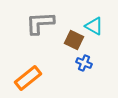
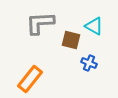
brown square: moved 3 px left; rotated 12 degrees counterclockwise
blue cross: moved 5 px right
orange rectangle: moved 2 px right, 1 px down; rotated 12 degrees counterclockwise
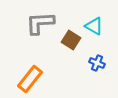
brown square: rotated 18 degrees clockwise
blue cross: moved 8 px right
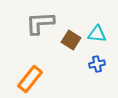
cyan triangle: moved 3 px right, 8 px down; rotated 24 degrees counterclockwise
blue cross: moved 1 px down; rotated 35 degrees counterclockwise
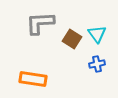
cyan triangle: rotated 48 degrees clockwise
brown square: moved 1 px right, 1 px up
orange rectangle: moved 3 px right; rotated 60 degrees clockwise
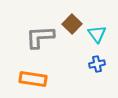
gray L-shape: moved 14 px down
brown square: moved 15 px up; rotated 12 degrees clockwise
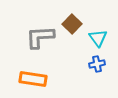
cyan triangle: moved 1 px right, 4 px down
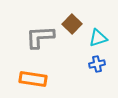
cyan triangle: rotated 48 degrees clockwise
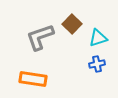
gray L-shape: rotated 16 degrees counterclockwise
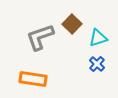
blue cross: rotated 35 degrees counterclockwise
